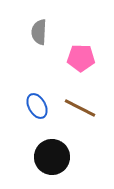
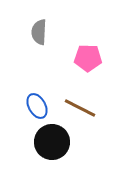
pink pentagon: moved 7 px right
black circle: moved 15 px up
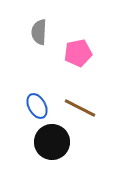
pink pentagon: moved 10 px left, 5 px up; rotated 12 degrees counterclockwise
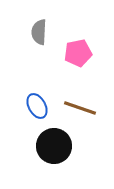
brown line: rotated 8 degrees counterclockwise
black circle: moved 2 px right, 4 px down
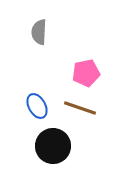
pink pentagon: moved 8 px right, 20 px down
black circle: moved 1 px left
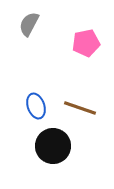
gray semicircle: moved 10 px left, 8 px up; rotated 25 degrees clockwise
pink pentagon: moved 30 px up
blue ellipse: moved 1 px left; rotated 10 degrees clockwise
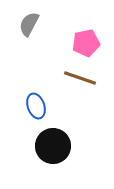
brown line: moved 30 px up
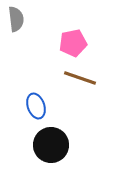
gray semicircle: moved 13 px left, 5 px up; rotated 145 degrees clockwise
pink pentagon: moved 13 px left
black circle: moved 2 px left, 1 px up
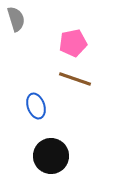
gray semicircle: rotated 10 degrees counterclockwise
brown line: moved 5 px left, 1 px down
black circle: moved 11 px down
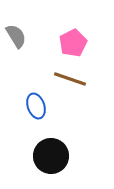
gray semicircle: moved 17 px down; rotated 15 degrees counterclockwise
pink pentagon: rotated 16 degrees counterclockwise
brown line: moved 5 px left
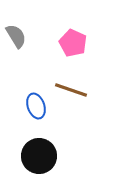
pink pentagon: rotated 20 degrees counterclockwise
brown line: moved 1 px right, 11 px down
black circle: moved 12 px left
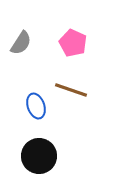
gray semicircle: moved 5 px right, 7 px down; rotated 65 degrees clockwise
